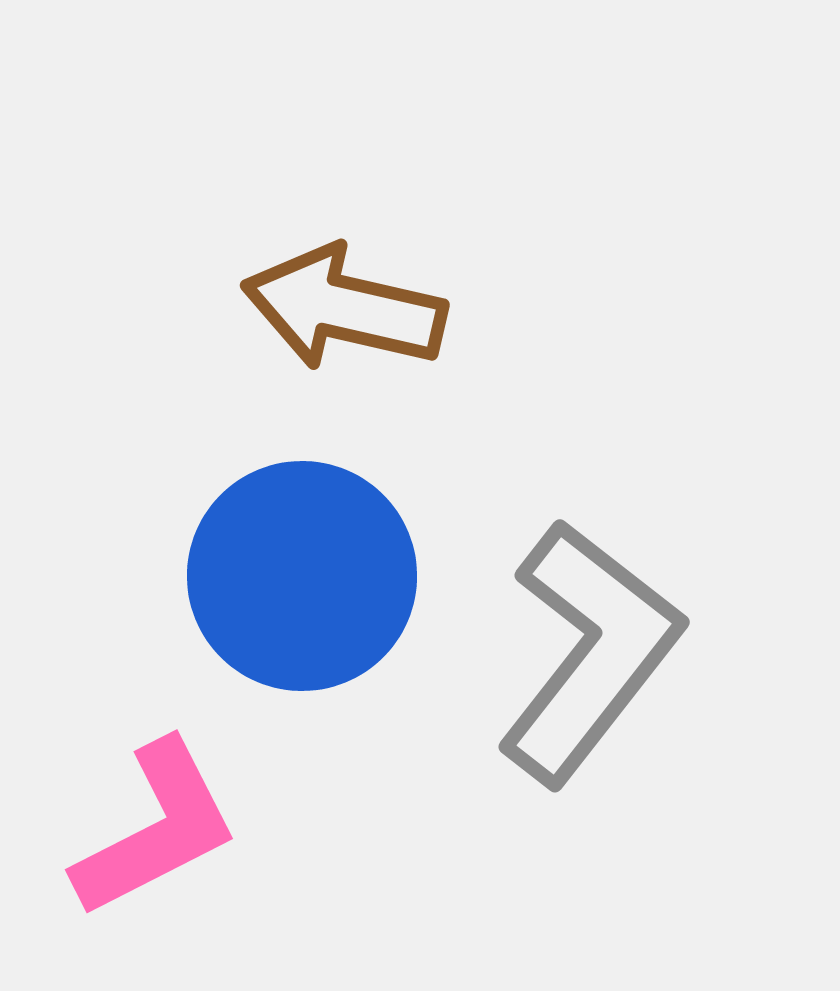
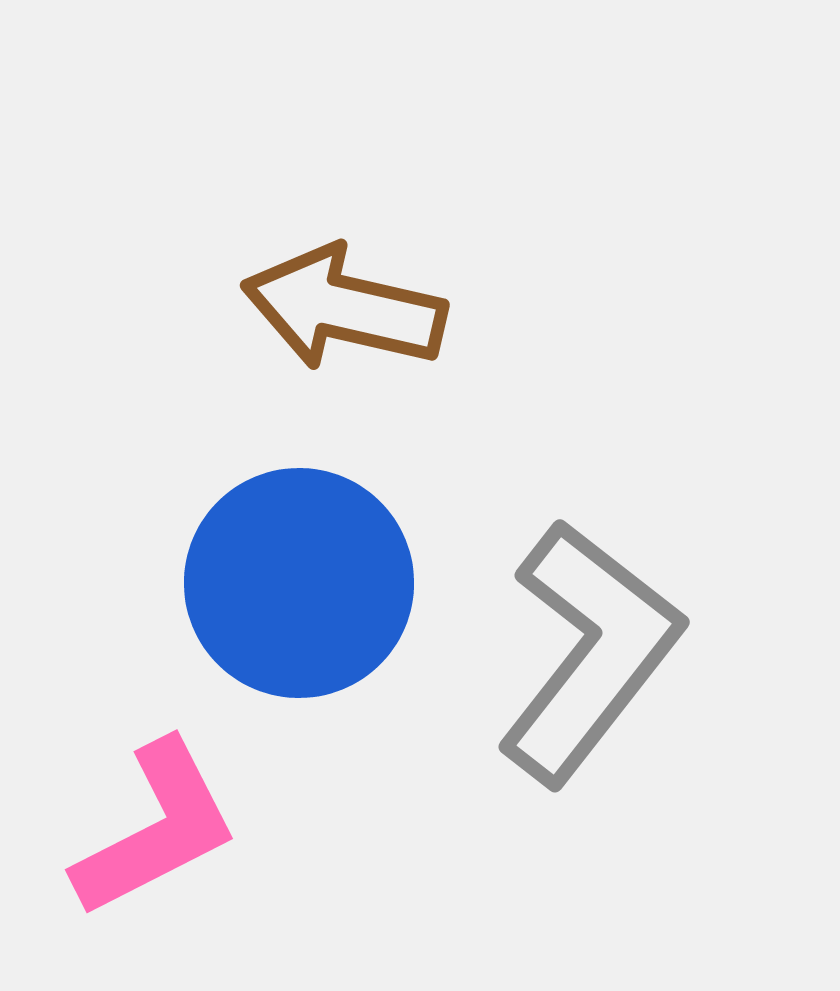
blue circle: moved 3 px left, 7 px down
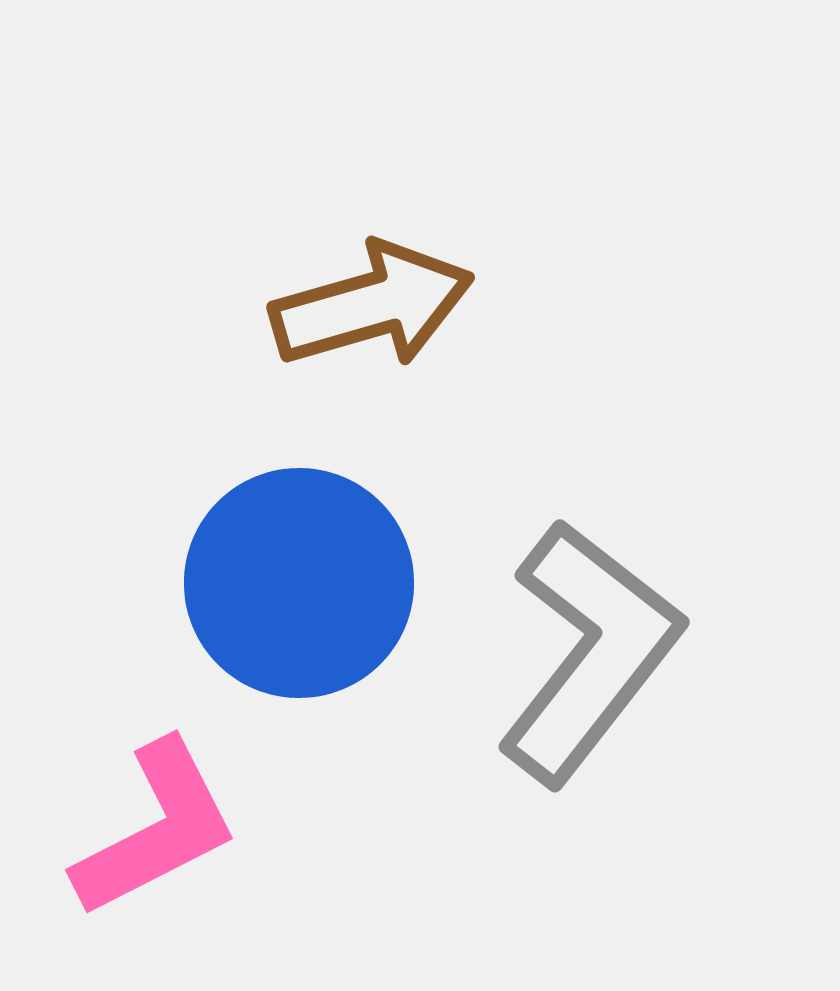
brown arrow: moved 28 px right, 3 px up; rotated 151 degrees clockwise
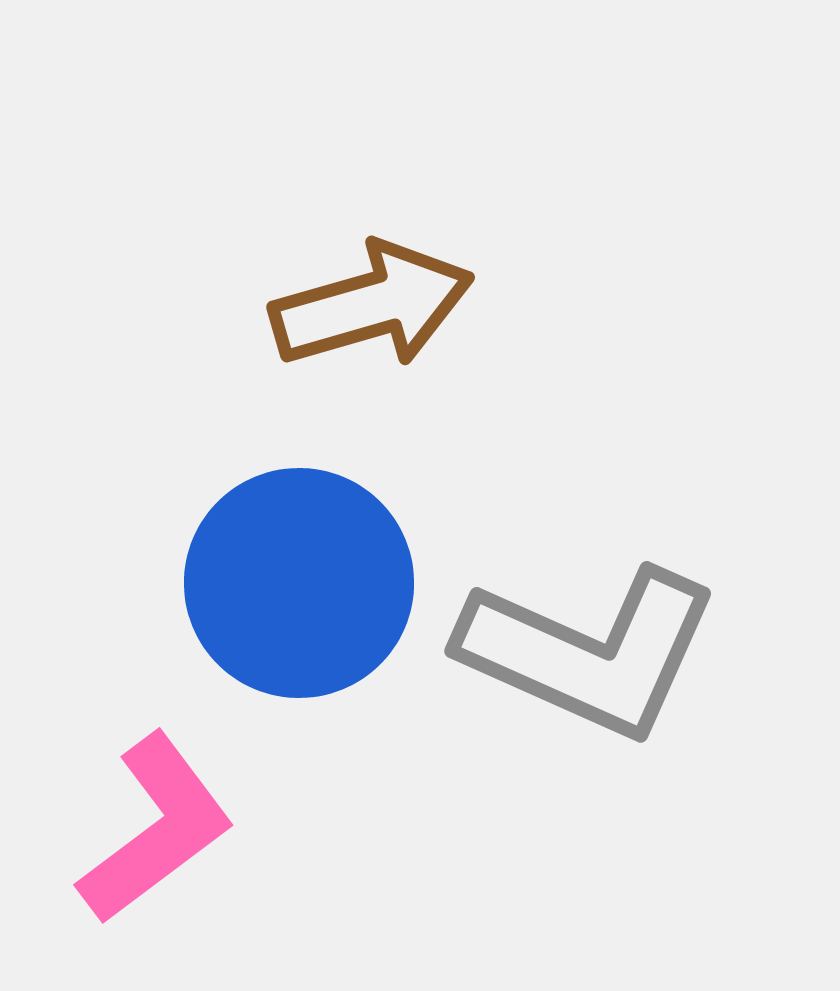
gray L-shape: rotated 76 degrees clockwise
pink L-shape: rotated 10 degrees counterclockwise
